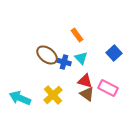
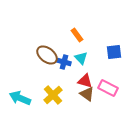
blue square: moved 1 px up; rotated 35 degrees clockwise
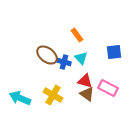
yellow cross: rotated 18 degrees counterclockwise
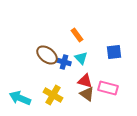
pink rectangle: rotated 12 degrees counterclockwise
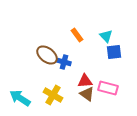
cyan triangle: moved 25 px right, 22 px up
red triangle: rotated 21 degrees counterclockwise
cyan arrow: rotated 10 degrees clockwise
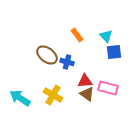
blue cross: moved 3 px right
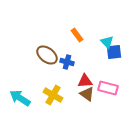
cyan triangle: moved 1 px right, 6 px down
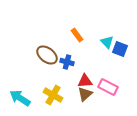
blue square: moved 6 px right, 3 px up; rotated 28 degrees clockwise
pink rectangle: moved 1 px up; rotated 12 degrees clockwise
brown triangle: moved 2 px left; rotated 42 degrees clockwise
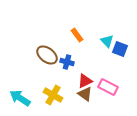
cyan triangle: moved 1 px up
red triangle: rotated 21 degrees counterclockwise
brown triangle: rotated 42 degrees counterclockwise
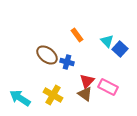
blue square: rotated 21 degrees clockwise
red triangle: moved 2 px right; rotated 21 degrees counterclockwise
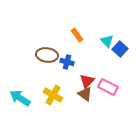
brown ellipse: rotated 30 degrees counterclockwise
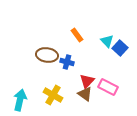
blue square: moved 1 px up
cyan arrow: moved 2 px down; rotated 70 degrees clockwise
